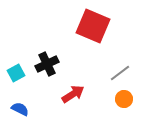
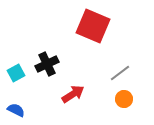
blue semicircle: moved 4 px left, 1 px down
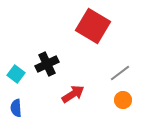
red square: rotated 8 degrees clockwise
cyan square: moved 1 px down; rotated 24 degrees counterclockwise
orange circle: moved 1 px left, 1 px down
blue semicircle: moved 2 px up; rotated 120 degrees counterclockwise
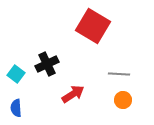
gray line: moved 1 px left, 1 px down; rotated 40 degrees clockwise
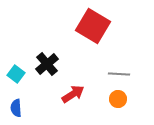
black cross: rotated 15 degrees counterclockwise
orange circle: moved 5 px left, 1 px up
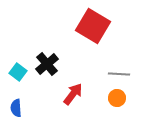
cyan square: moved 2 px right, 2 px up
red arrow: rotated 20 degrees counterclockwise
orange circle: moved 1 px left, 1 px up
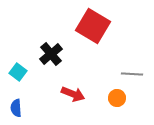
black cross: moved 4 px right, 10 px up
gray line: moved 13 px right
red arrow: rotated 75 degrees clockwise
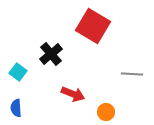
orange circle: moved 11 px left, 14 px down
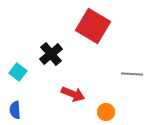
blue semicircle: moved 1 px left, 2 px down
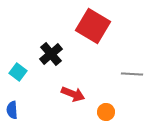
blue semicircle: moved 3 px left
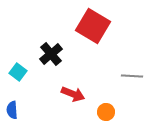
gray line: moved 2 px down
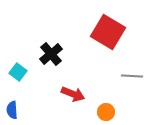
red square: moved 15 px right, 6 px down
